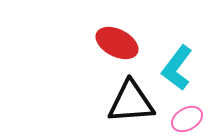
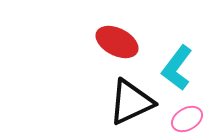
red ellipse: moved 1 px up
black triangle: rotated 21 degrees counterclockwise
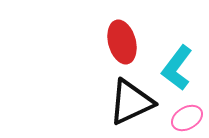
red ellipse: moved 5 px right; rotated 48 degrees clockwise
pink ellipse: moved 1 px up
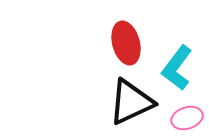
red ellipse: moved 4 px right, 1 px down
pink ellipse: rotated 12 degrees clockwise
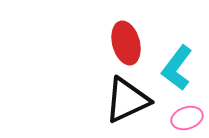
black triangle: moved 4 px left, 2 px up
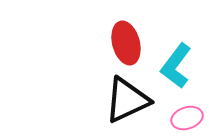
cyan L-shape: moved 1 px left, 2 px up
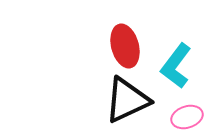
red ellipse: moved 1 px left, 3 px down
pink ellipse: moved 1 px up
